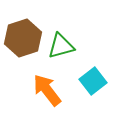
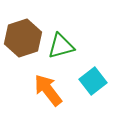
orange arrow: moved 1 px right
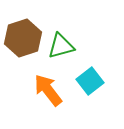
cyan square: moved 3 px left
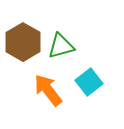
brown hexagon: moved 4 px down; rotated 12 degrees counterclockwise
cyan square: moved 1 px left, 1 px down
